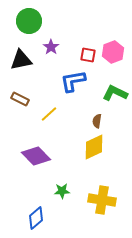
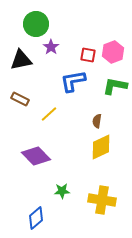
green circle: moved 7 px right, 3 px down
green L-shape: moved 7 px up; rotated 15 degrees counterclockwise
yellow diamond: moved 7 px right
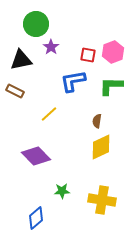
green L-shape: moved 4 px left; rotated 10 degrees counterclockwise
brown rectangle: moved 5 px left, 8 px up
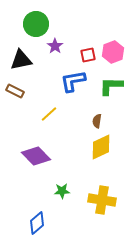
purple star: moved 4 px right, 1 px up
red square: rotated 21 degrees counterclockwise
blue diamond: moved 1 px right, 5 px down
